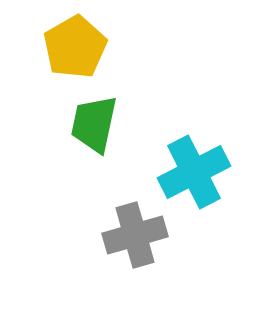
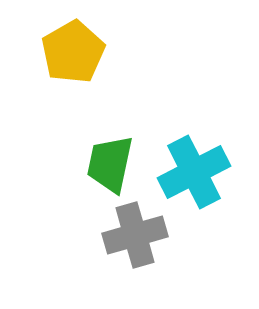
yellow pentagon: moved 2 px left, 5 px down
green trapezoid: moved 16 px right, 40 px down
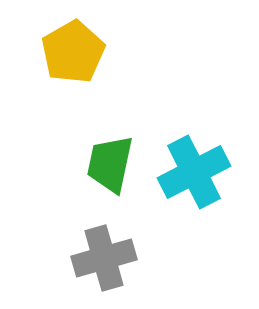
gray cross: moved 31 px left, 23 px down
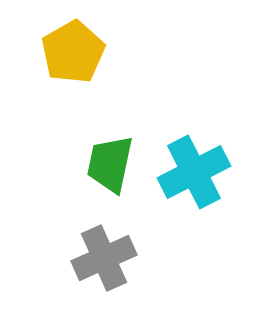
gray cross: rotated 8 degrees counterclockwise
